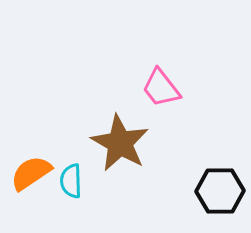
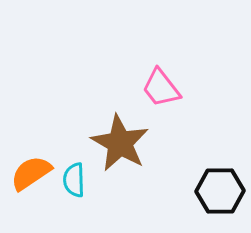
cyan semicircle: moved 3 px right, 1 px up
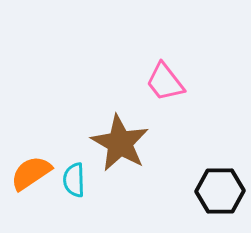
pink trapezoid: moved 4 px right, 6 px up
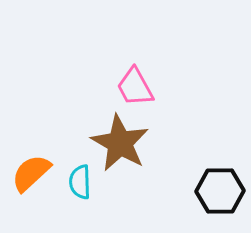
pink trapezoid: moved 30 px left, 5 px down; rotated 9 degrees clockwise
orange semicircle: rotated 9 degrees counterclockwise
cyan semicircle: moved 6 px right, 2 px down
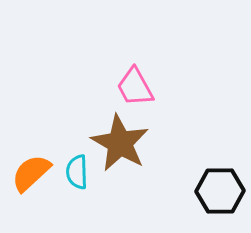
cyan semicircle: moved 3 px left, 10 px up
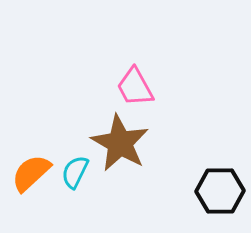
cyan semicircle: moved 2 px left; rotated 28 degrees clockwise
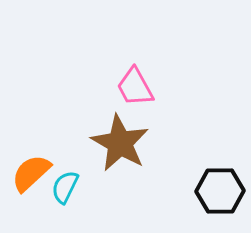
cyan semicircle: moved 10 px left, 15 px down
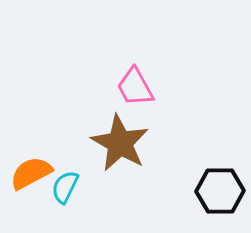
orange semicircle: rotated 15 degrees clockwise
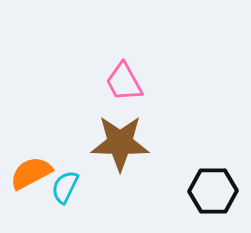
pink trapezoid: moved 11 px left, 5 px up
brown star: rotated 28 degrees counterclockwise
black hexagon: moved 7 px left
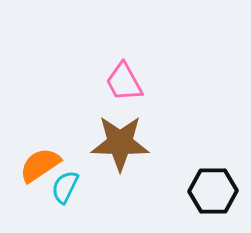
orange semicircle: moved 9 px right, 8 px up; rotated 6 degrees counterclockwise
